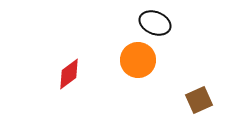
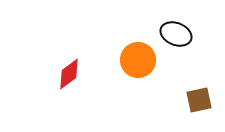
black ellipse: moved 21 px right, 11 px down
brown square: rotated 12 degrees clockwise
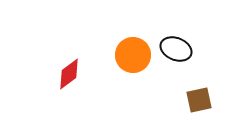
black ellipse: moved 15 px down
orange circle: moved 5 px left, 5 px up
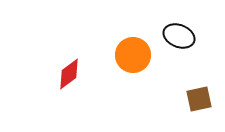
black ellipse: moved 3 px right, 13 px up
brown square: moved 1 px up
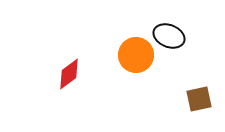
black ellipse: moved 10 px left
orange circle: moved 3 px right
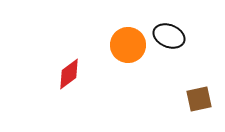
orange circle: moved 8 px left, 10 px up
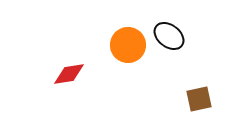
black ellipse: rotated 16 degrees clockwise
red diamond: rotated 28 degrees clockwise
